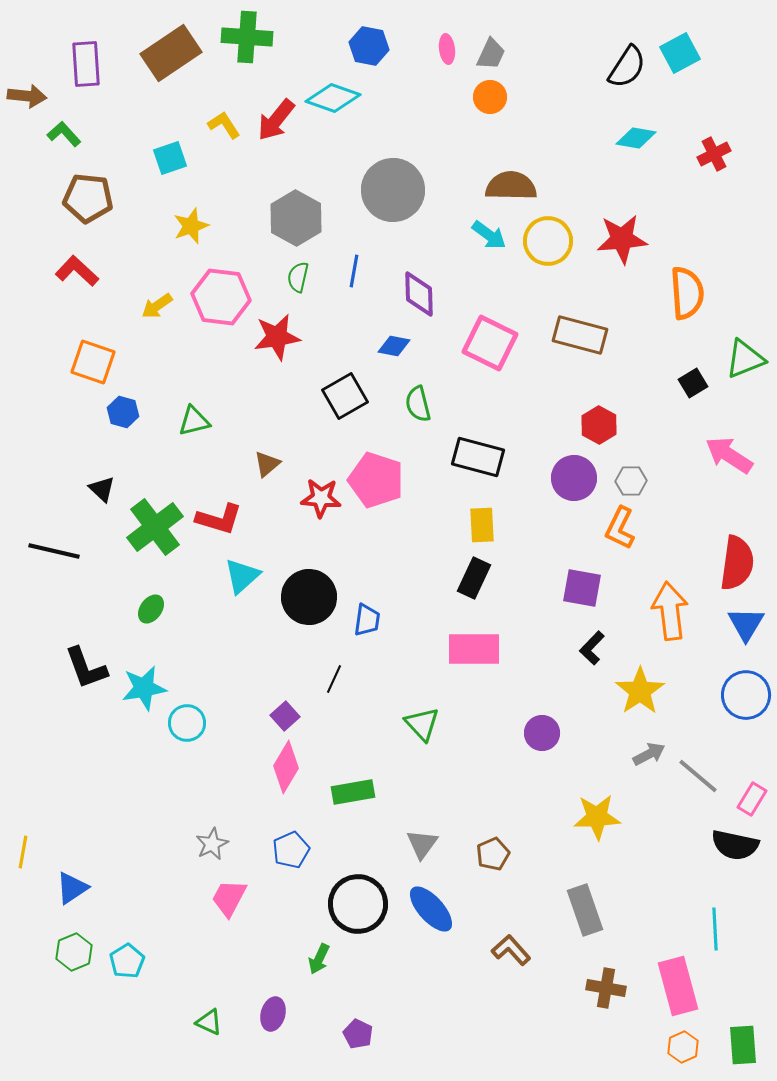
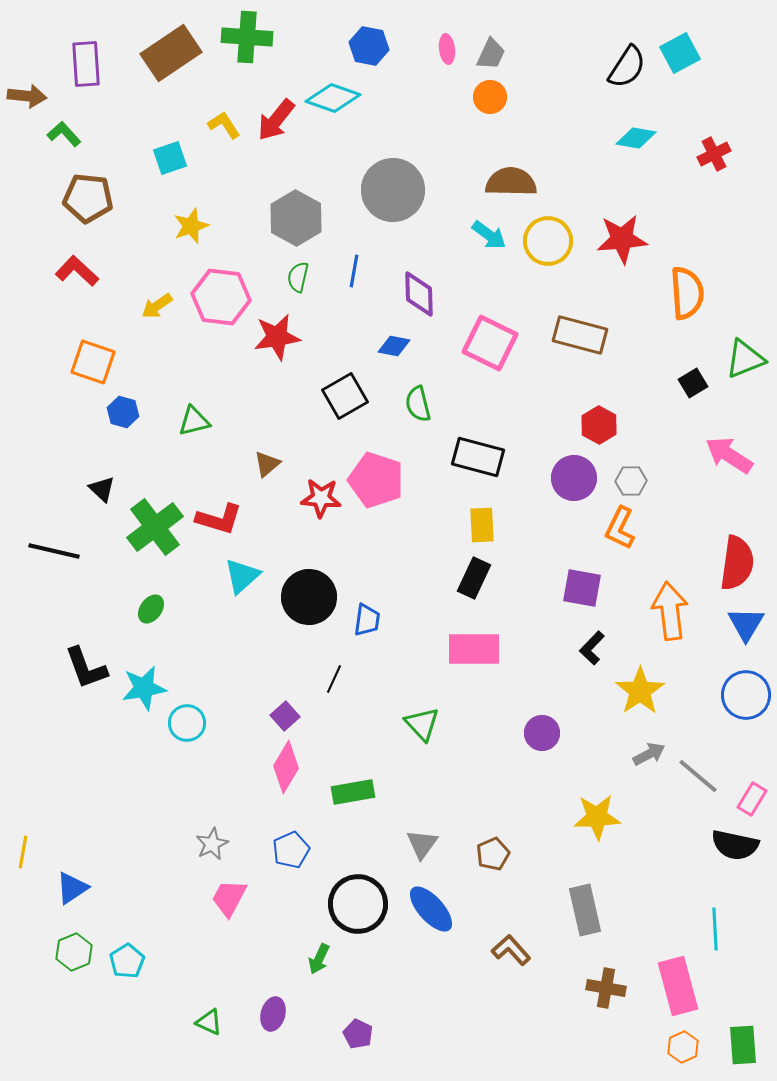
brown semicircle at (511, 186): moved 4 px up
gray rectangle at (585, 910): rotated 6 degrees clockwise
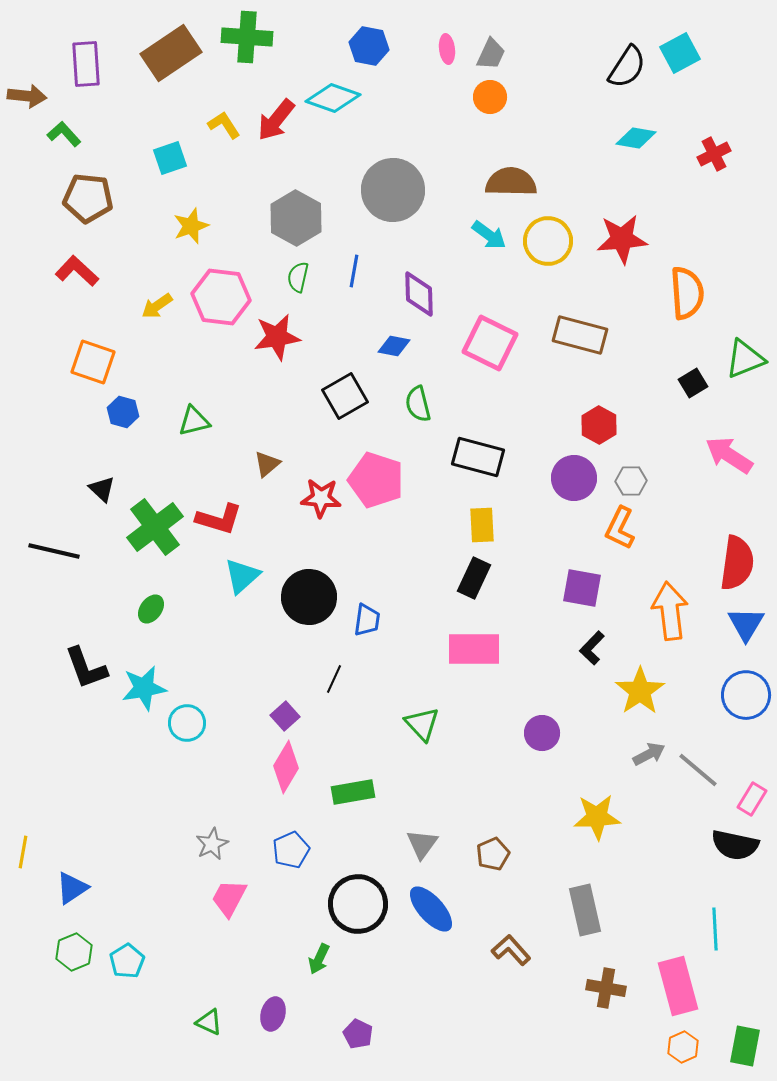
gray line at (698, 776): moved 6 px up
green rectangle at (743, 1045): moved 2 px right, 1 px down; rotated 15 degrees clockwise
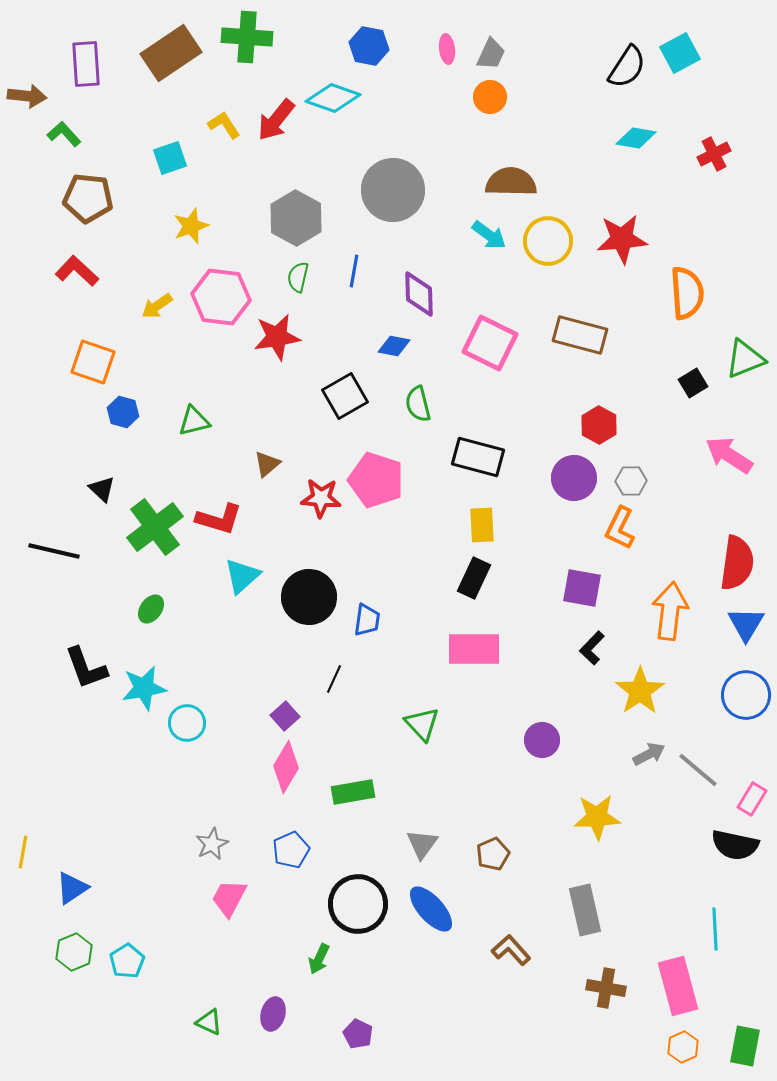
orange arrow at (670, 611): rotated 14 degrees clockwise
purple circle at (542, 733): moved 7 px down
